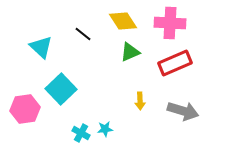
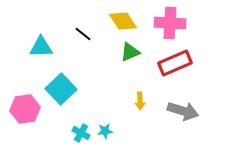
cyan triangle: rotated 45 degrees counterclockwise
cyan star: moved 2 px down
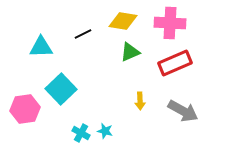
yellow diamond: rotated 48 degrees counterclockwise
black line: rotated 66 degrees counterclockwise
gray arrow: rotated 12 degrees clockwise
cyan star: rotated 21 degrees clockwise
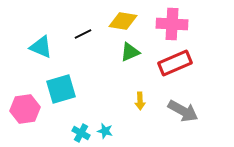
pink cross: moved 2 px right, 1 px down
cyan triangle: rotated 25 degrees clockwise
cyan square: rotated 28 degrees clockwise
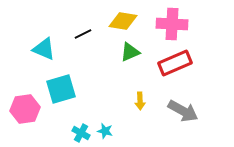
cyan triangle: moved 3 px right, 2 px down
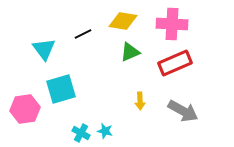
cyan triangle: rotated 30 degrees clockwise
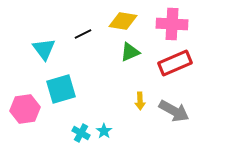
gray arrow: moved 9 px left
cyan star: moved 1 px left; rotated 21 degrees clockwise
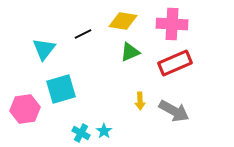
cyan triangle: rotated 15 degrees clockwise
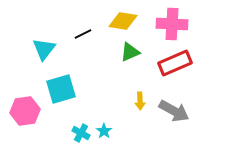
pink hexagon: moved 2 px down
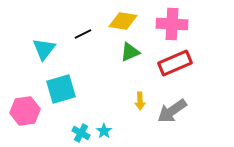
gray arrow: moved 2 px left; rotated 116 degrees clockwise
